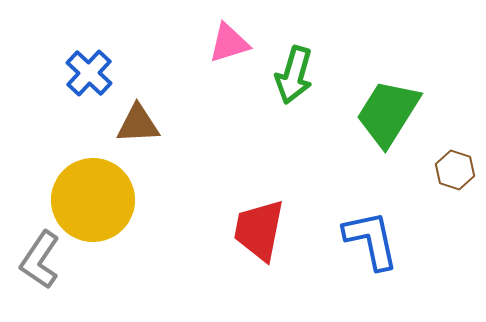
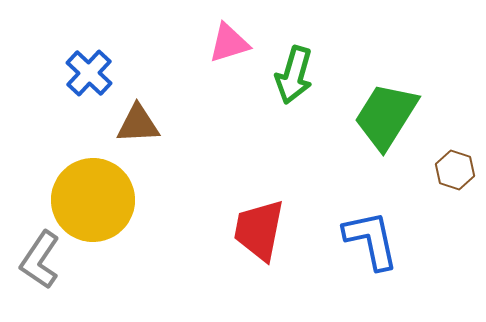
green trapezoid: moved 2 px left, 3 px down
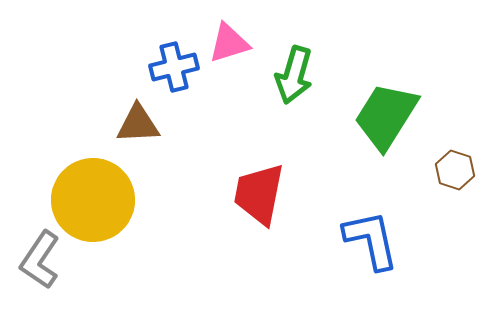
blue cross: moved 85 px right, 6 px up; rotated 33 degrees clockwise
red trapezoid: moved 36 px up
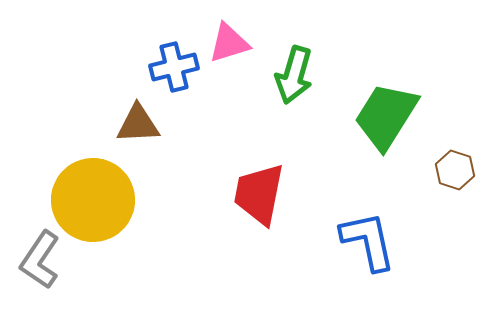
blue L-shape: moved 3 px left, 1 px down
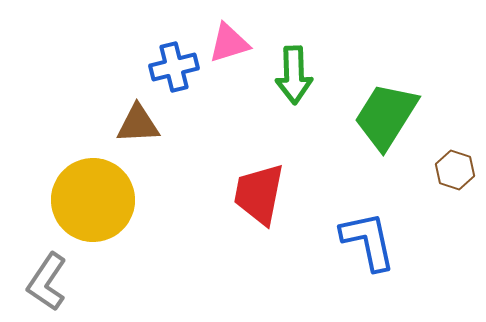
green arrow: rotated 18 degrees counterclockwise
gray L-shape: moved 7 px right, 22 px down
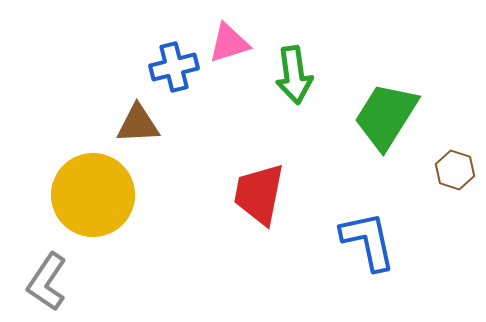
green arrow: rotated 6 degrees counterclockwise
yellow circle: moved 5 px up
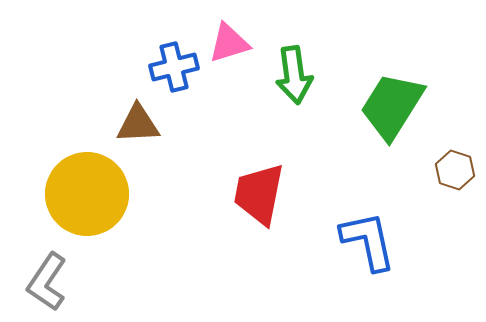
green trapezoid: moved 6 px right, 10 px up
yellow circle: moved 6 px left, 1 px up
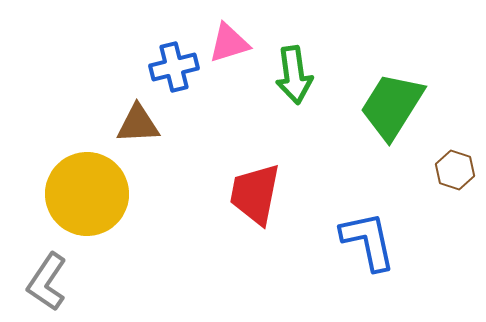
red trapezoid: moved 4 px left
